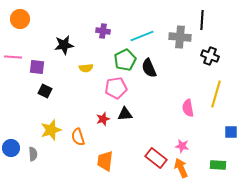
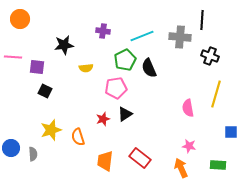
black triangle: rotated 28 degrees counterclockwise
pink star: moved 7 px right
red rectangle: moved 16 px left
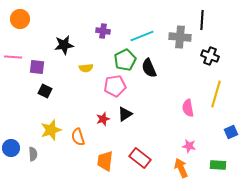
pink pentagon: moved 1 px left, 2 px up
blue square: rotated 24 degrees counterclockwise
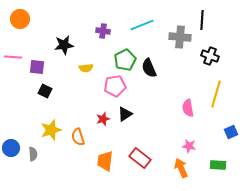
cyan line: moved 11 px up
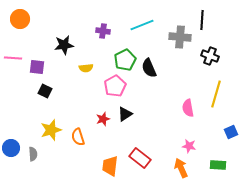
pink line: moved 1 px down
pink pentagon: rotated 20 degrees counterclockwise
orange trapezoid: moved 5 px right, 5 px down
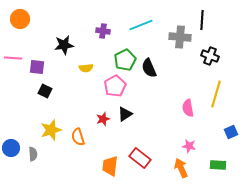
cyan line: moved 1 px left
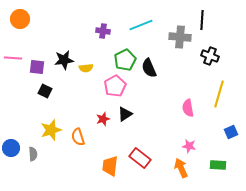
black star: moved 15 px down
yellow line: moved 3 px right
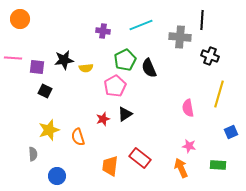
yellow star: moved 2 px left
blue circle: moved 46 px right, 28 px down
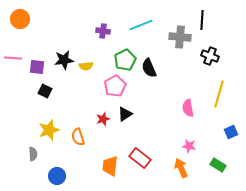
yellow semicircle: moved 2 px up
green rectangle: rotated 28 degrees clockwise
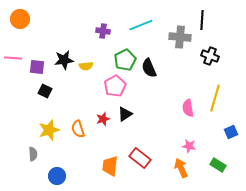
yellow line: moved 4 px left, 4 px down
orange semicircle: moved 8 px up
